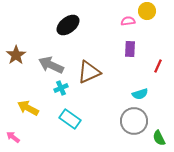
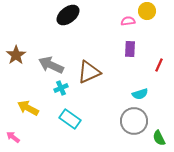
black ellipse: moved 10 px up
red line: moved 1 px right, 1 px up
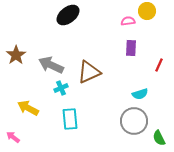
purple rectangle: moved 1 px right, 1 px up
cyan rectangle: rotated 50 degrees clockwise
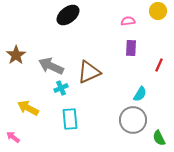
yellow circle: moved 11 px right
gray arrow: moved 1 px down
cyan semicircle: rotated 42 degrees counterclockwise
gray circle: moved 1 px left, 1 px up
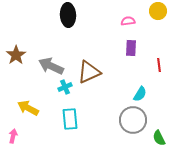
black ellipse: rotated 55 degrees counterclockwise
red line: rotated 32 degrees counterclockwise
cyan cross: moved 4 px right, 1 px up
pink arrow: moved 1 px up; rotated 64 degrees clockwise
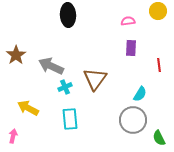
brown triangle: moved 6 px right, 7 px down; rotated 30 degrees counterclockwise
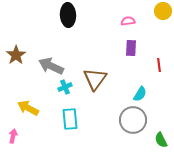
yellow circle: moved 5 px right
green semicircle: moved 2 px right, 2 px down
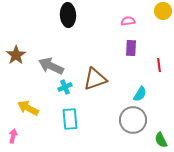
brown triangle: rotated 35 degrees clockwise
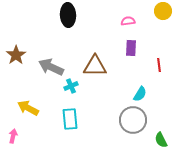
gray arrow: moved 1 px down
brown triangle: moved 13 px up; rotated 20 degrees clockwise
cyan cross: moved 6 px right, 1 px up
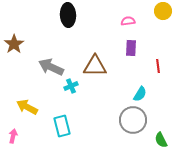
brown star: moved 2 px left, 11 px up
red line: moved 1 px left, 1 px down
yellow arrow: moved 1 px left, 1 px up
cyan rectangle: moved 8 px left, 7 px down; rotated 10 degrees counterclockwise
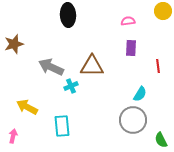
brown star: rotated 18 degrees clockwise
brown triangle: moved 3 px left
cyan rectangle: rotated 10 degrees clockwise
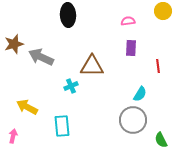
gray arrow: moved 10 px left, 10 px up
